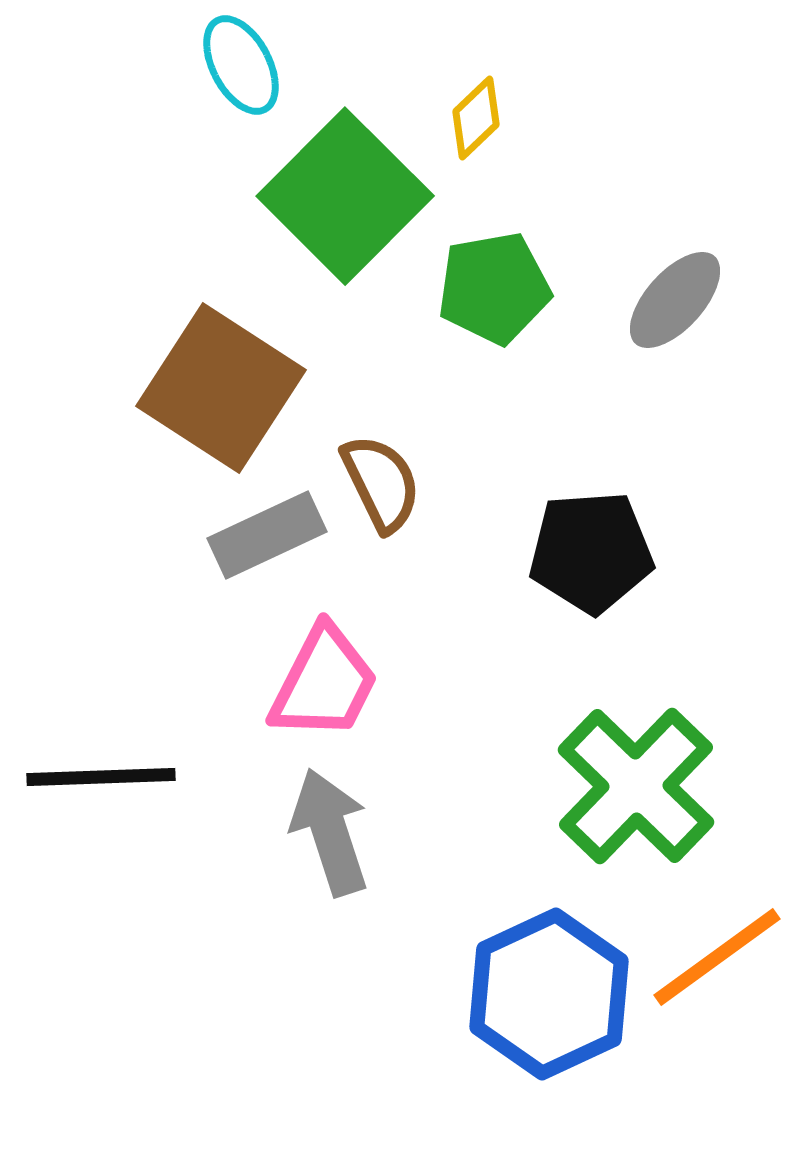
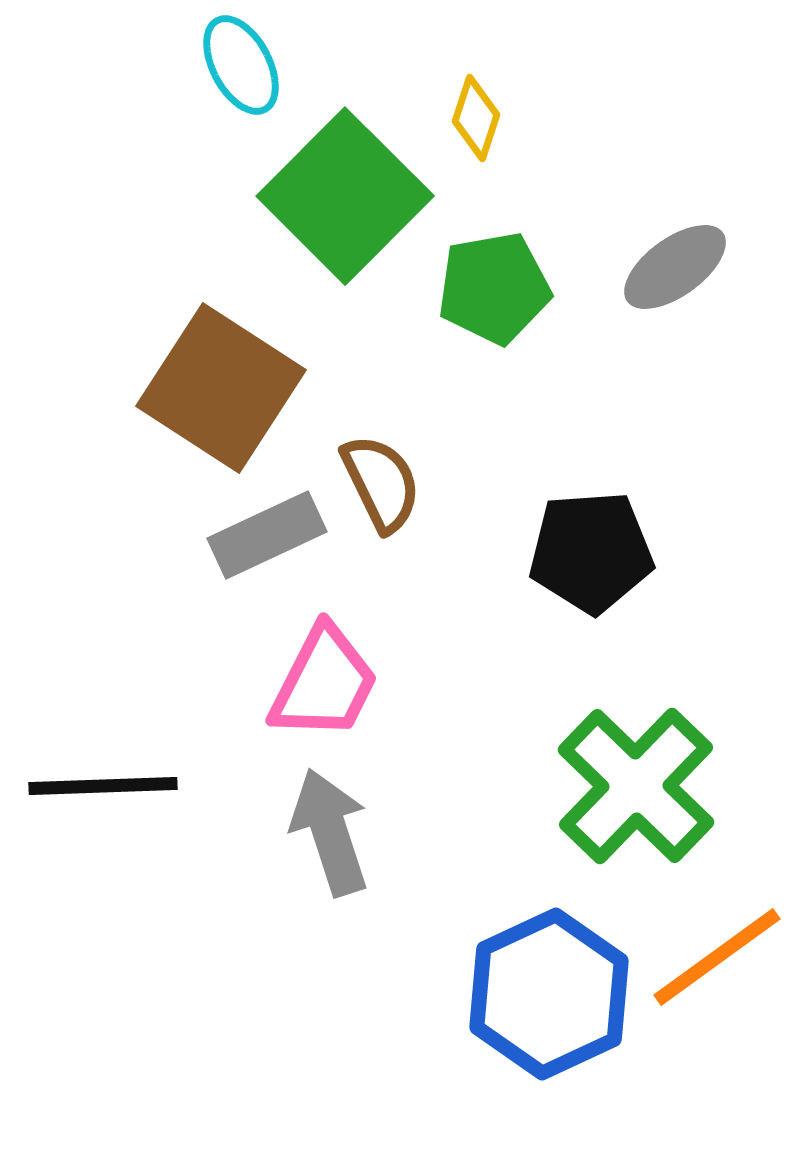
yellow diamond: rotated 28 degrees counterclockwise
gray ellipse: moved 33 px up; rotated 12 degrees clockwise
black line: moved 2 px right, 9 px down
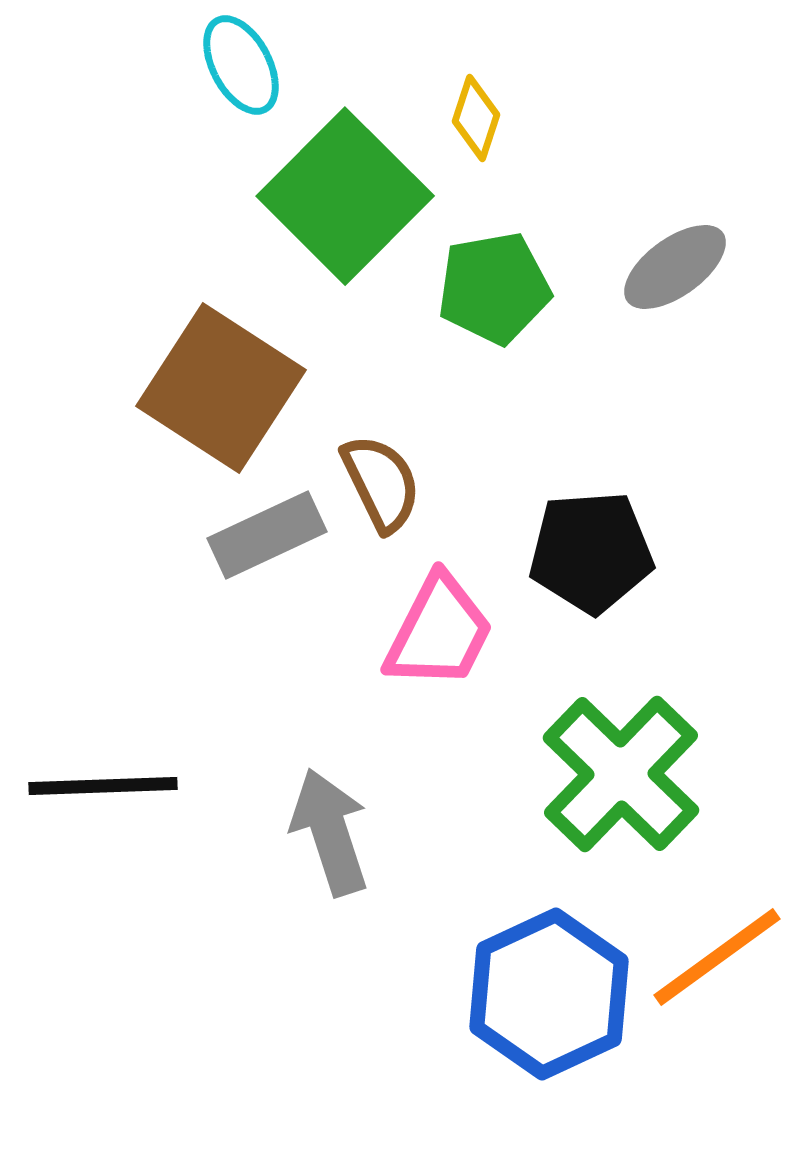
pink trapezoid: moved 115 px right, 51 px up
green cross: moved 15 px left, 12 px up
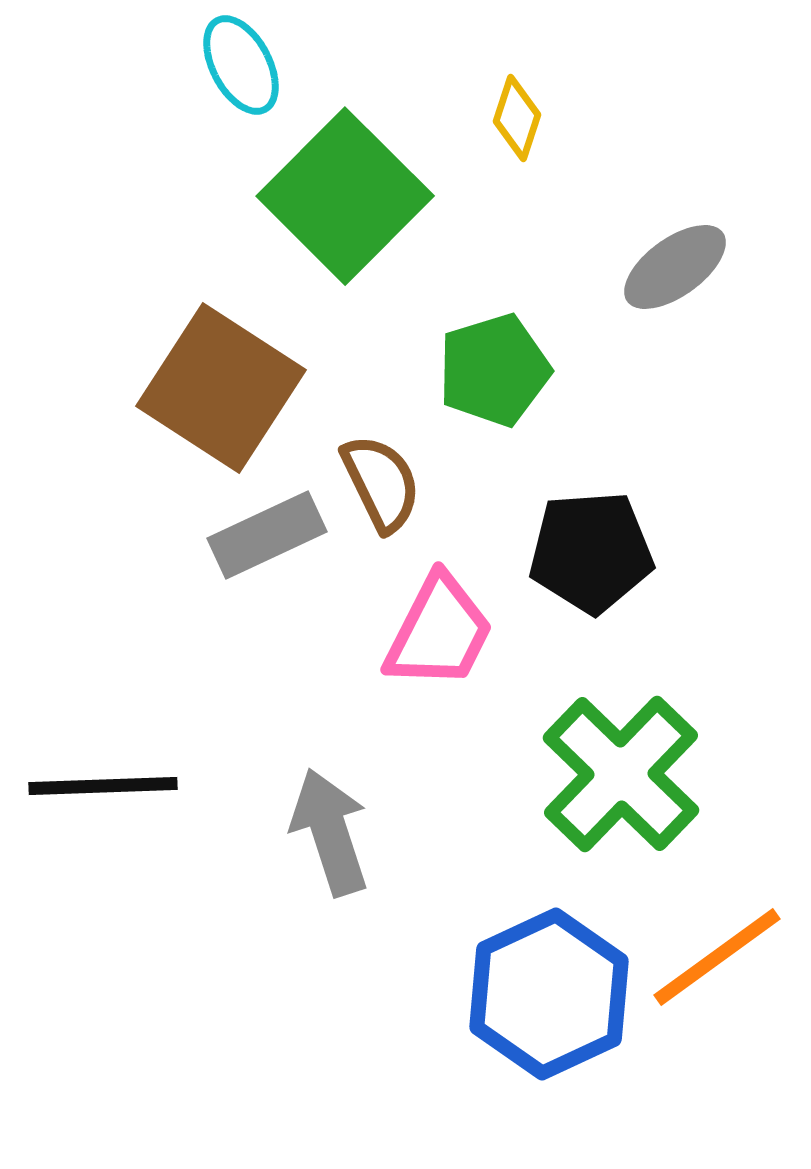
yellow diamond: moved 41 px right
green pentagon: moved 82 px down; rotated 7 degrees counterclockwise
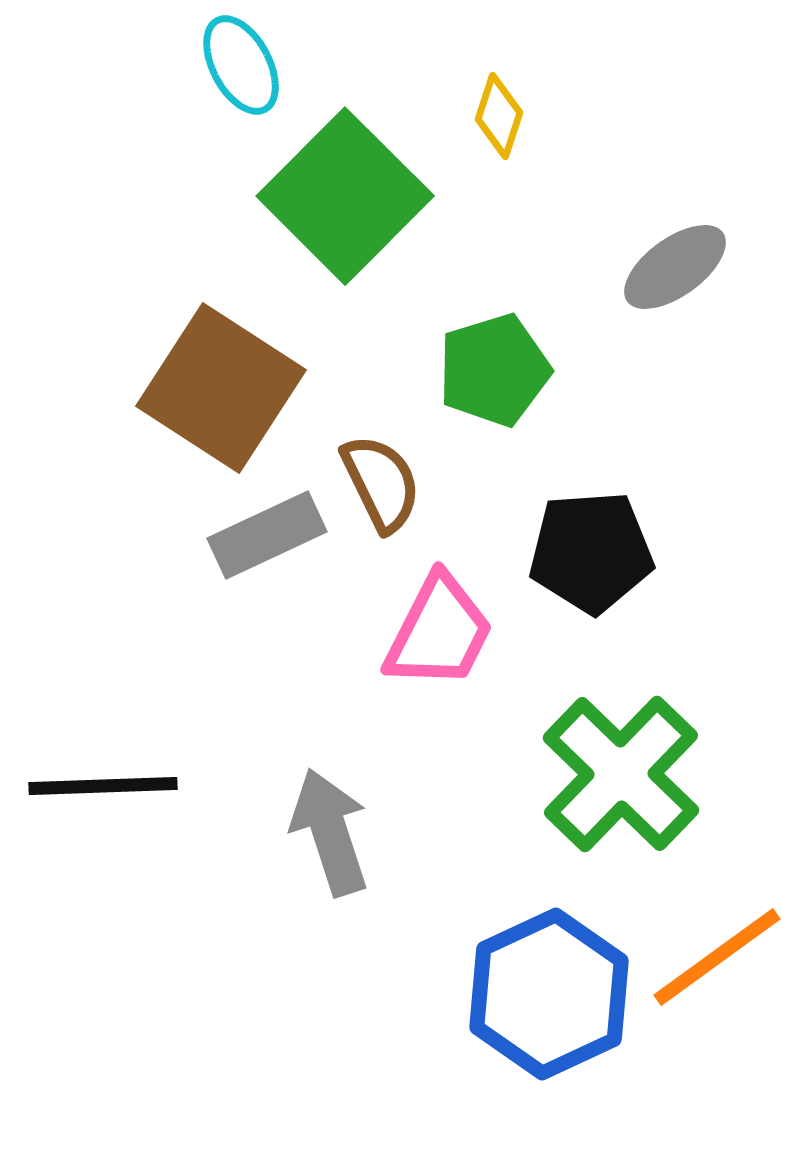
yellow diamond: moved 18 px left, 2 px up
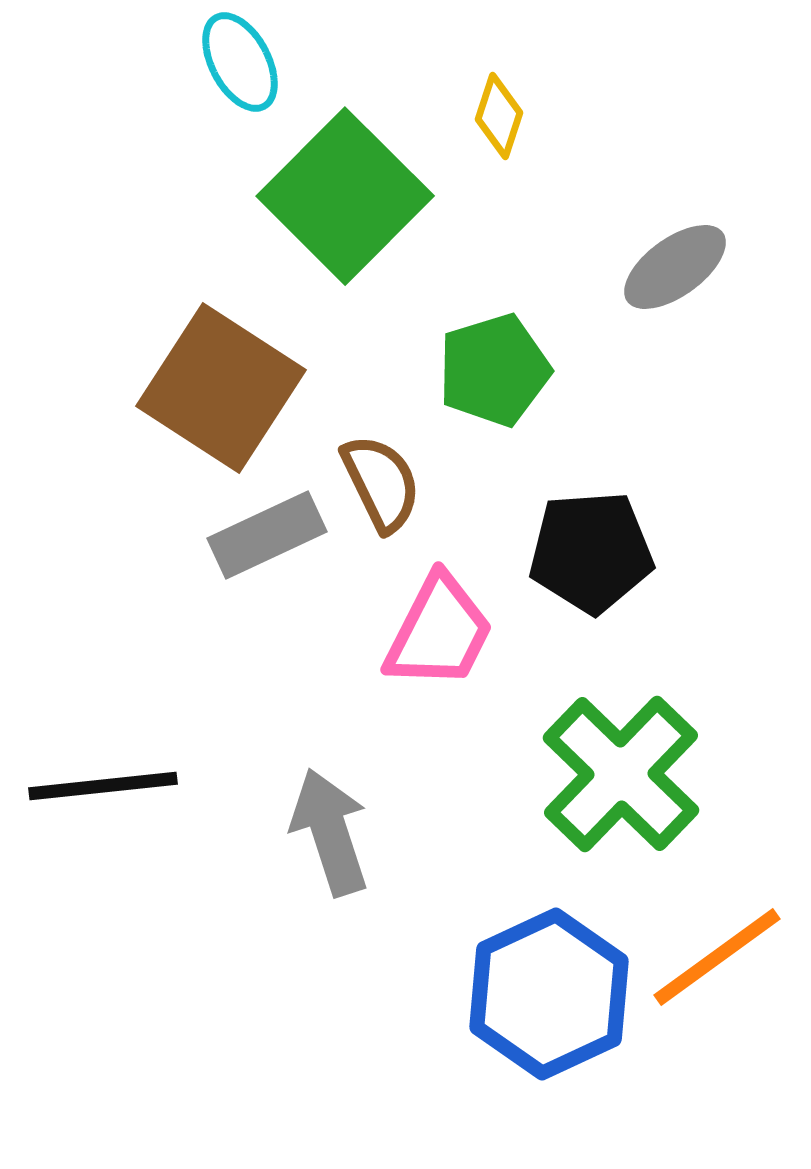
cyan ellipse: moved 1 px left, 3 px up
black line: rotated 4 degrees counterclockwise
